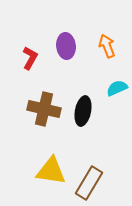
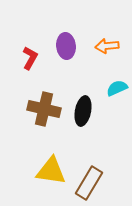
orange arrow: rotated 75 degrees counterclockwise
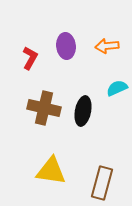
brown cross: moved 1 px up
brown rectangle: moved 13 px right; rotated 16 degrees counterclockwise
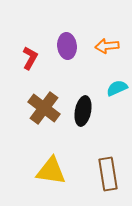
purple ellipse: moved 1 px right
brown cross: rotated 24 degrees clockwise
brown rectangle: moved 6 px right, 9 px up; rotated 24 degrees counterclockwise
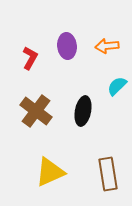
cyan semicircle: moved 2 px up; rotated 20 degrees counterclockwise
brown cross: moved 8 px left, 3 px down
yellow triangle: moved 1 px left, 1 px down; rotated 32 degrees counterclockwise
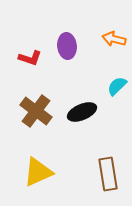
orange arrow: moved 7 px right, 7 px up; rotated 20 degrees clockwise
red L-shape: rotated 80 degrees clockwise
black ellipse: moved 1 px left, 1 px down; rotated 56 degrees clockwise
yellow triangle: moved 12 px left
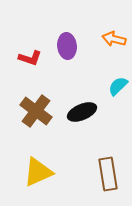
cyan semicircle: moved 1 px right
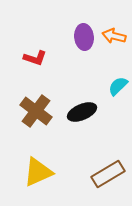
orange arrow: moved 3 px up
purple ellipse: moved 17 px right, 9 px up
red L-shape: moved 5 px right
brown rectangle: rotated 68 degrees clockwise
